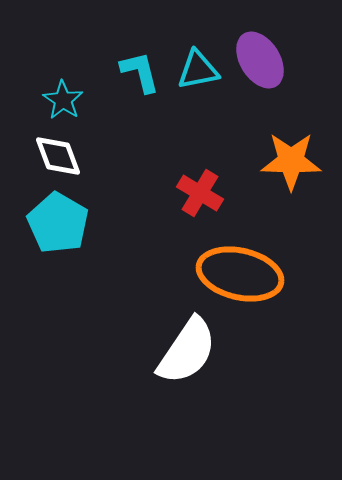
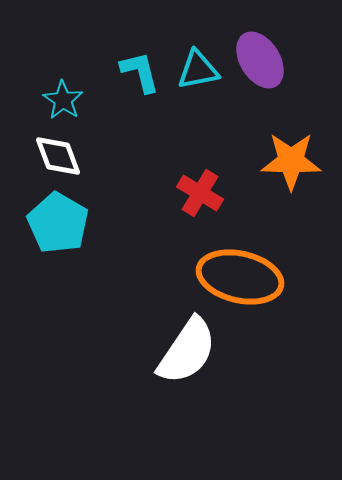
orange ellipse: moved 3 px down
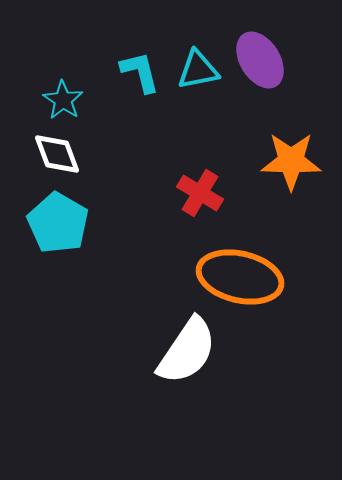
white diamond: moved 1 px left, 2 px up
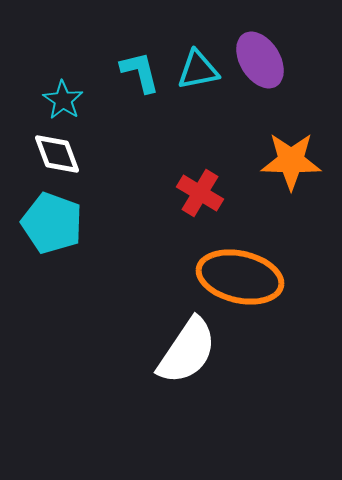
cyan pentagon: moved 6 px left; rotated 10 degrees counterclockwise
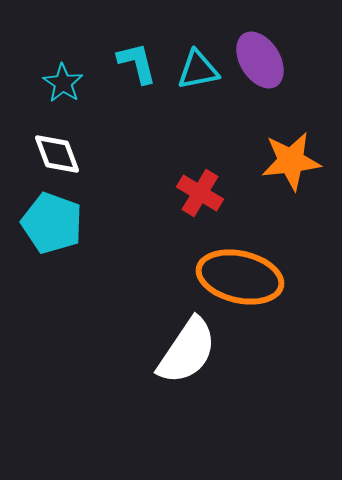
cyan L-shape: moved 3 px left, 9 px up
cyan star: moved 17 px up
orange star: rotated 8 degrees counterclockwise
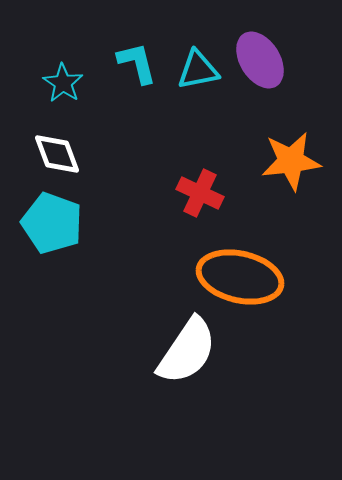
red cross: rotated 6 degrees counterclockwise
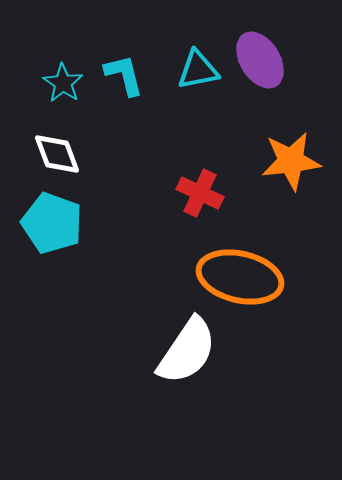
cyan L-shape: moved 13 px left, 12 px down
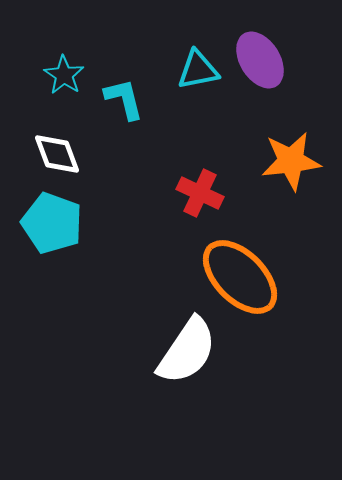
cyan L-shape: moved 24 px down
cyan star: moved 1 px right, 8 px up
orange ellipse: rotated 32 degrees clockwise
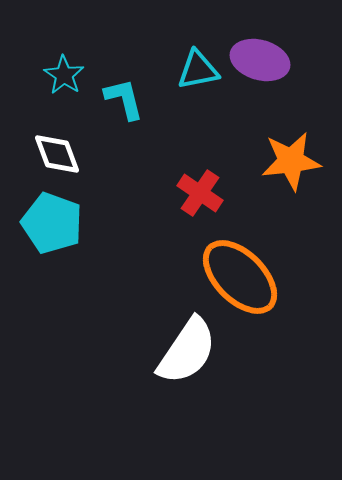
purple ellipse: rotated 42 degrees counterclockwise
red cross: rotated 9 degrees clockwise
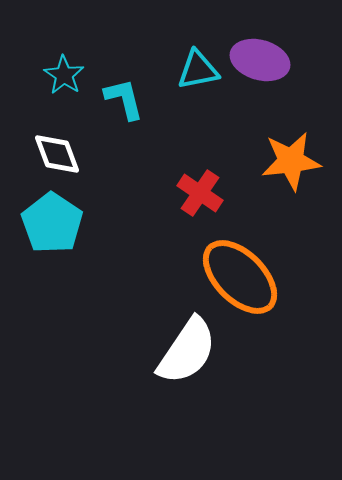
cyan pentagon: rotated 14 degrees clockwise
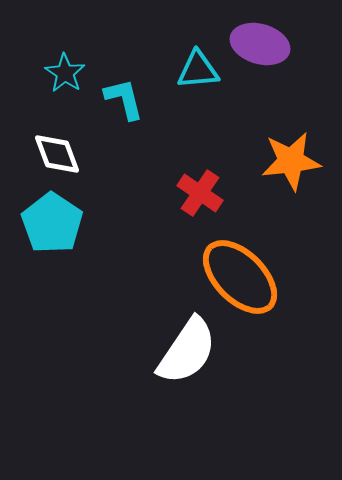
purple ellipse: moved 16 px up
cyan triangle: rotated 6 degrees clockwise
cyan star: moved 1 px right, 2 px up
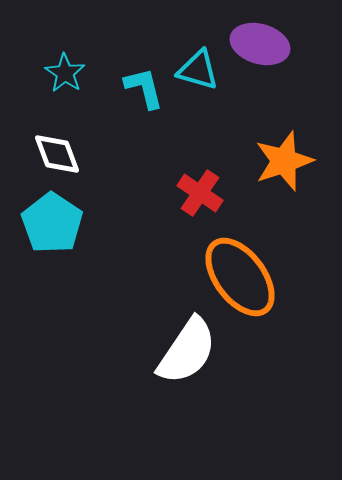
cyan triangle: rotated 21 degrees clockwise
cyan L-shape: moved 20 px right, 11 px up
orange star: moved 7 px left; rotated 12 degrees counterclockwise
orange ellipse: rotated 8 degrees clockwise
